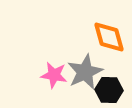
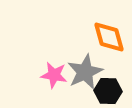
black hexagon: moved 1 px left, 1 px down
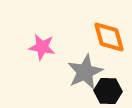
pink star: moved 12 px left, 28 px up
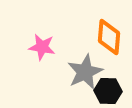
orange diamond: rotated 21 degrees clockwise
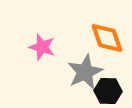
orange diamond: moved 2 px left, 1 px down; rotated 24 degrees counterclockwise
pink star: rotated 8 degrees clockwise
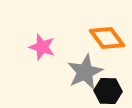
orange diamond: rotated 18 degrees counterclockwise
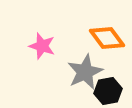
pink star: moved 1 px up
black hexagon: rotated 12 degrees counterclockwise
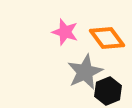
pink star: moved 23 px right, 14 px up
black hexagon: rotated 12 degrees counterclockwise
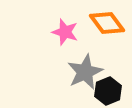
orange diamond: moved 15 px up
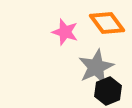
gray star: moved 11 px right, 5 px up
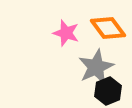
orange diamond: moved 1 px right, 5 px down
pink star: moved 1 px right, 1 px down
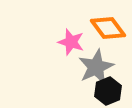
pink star: moved 5 px right, 9 px down
